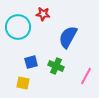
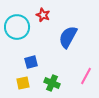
red star: moved 1 px down; rotated 16 degrees clockwise
cyan circle: moved 1 px left
green cross: moved 4 px left, 17 px down
yellow square: rotated 24 degrees counterclockwise
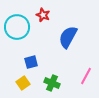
yellow square: rotated 24 degrees counterclockwise
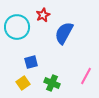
red star: rotated 24 degrees clockwise
blue semicircle: moved 4 px left, 4 px up
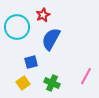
blue semicircle: moved 13 px left, 6 px down
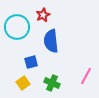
blue semicircle: moved 2 px down; rotated 35 degrees counterclockwise
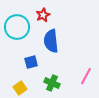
yellow square: moved 3 px left, 5 px down
